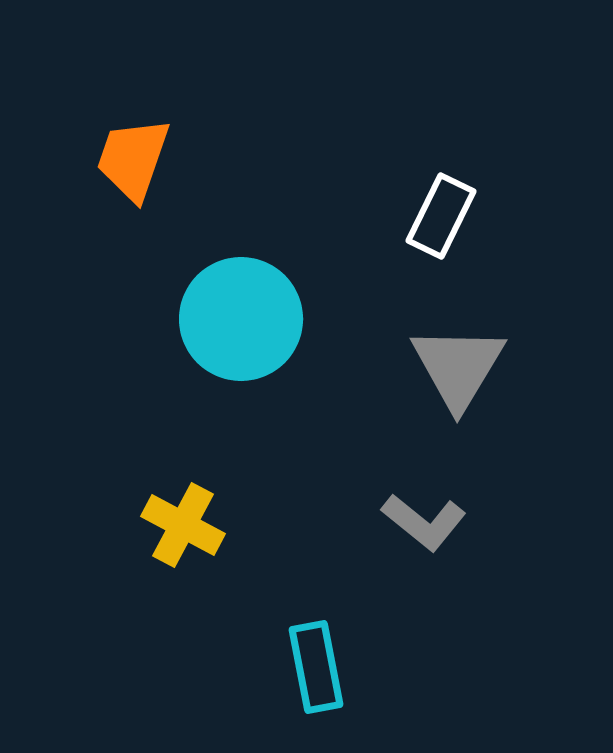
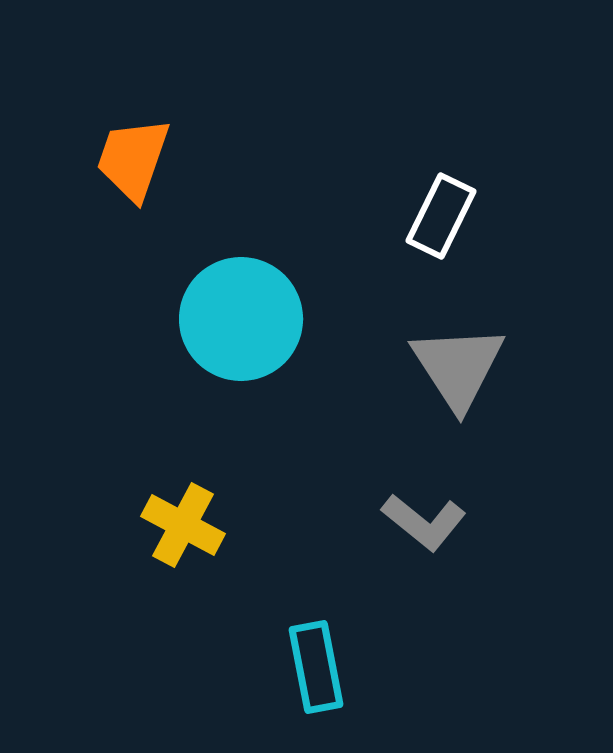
gray triangle: rotated 4 degrees counterclockwise
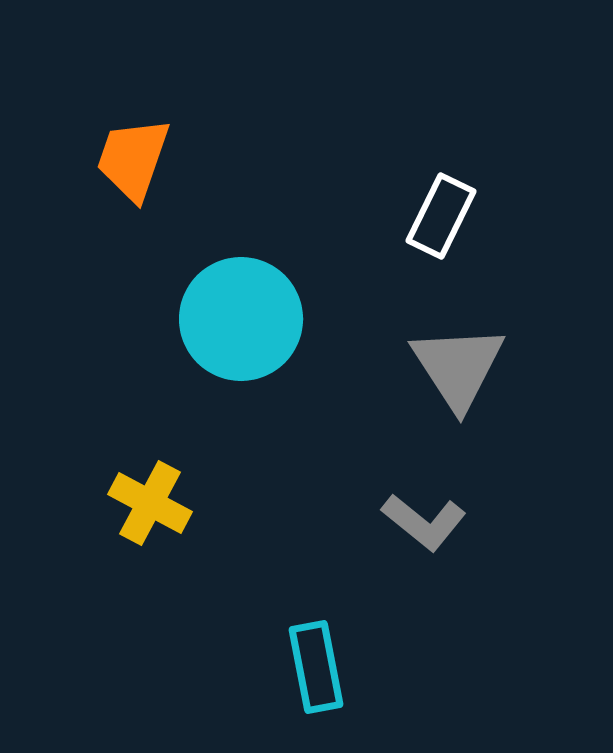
yellow cross: moved 33 px left, 22 px up
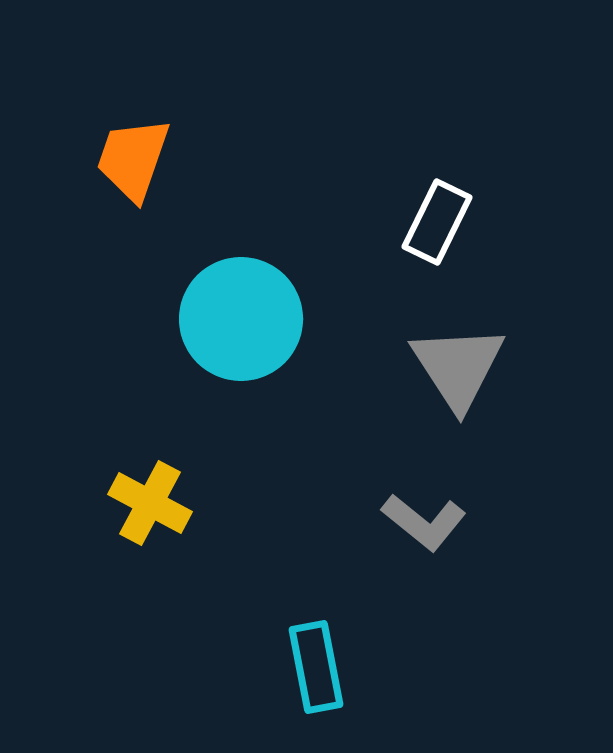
white rectangle: moved 4 px left, 6 px down
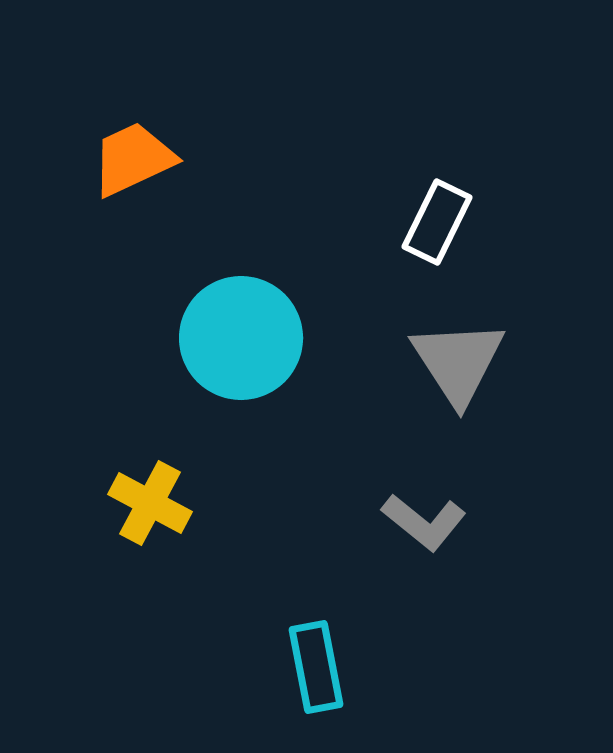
orange trapezoid: rotated 46 degrees clockwise
cyan circle: moved 19 px down
gray triangle: moved 5 px up
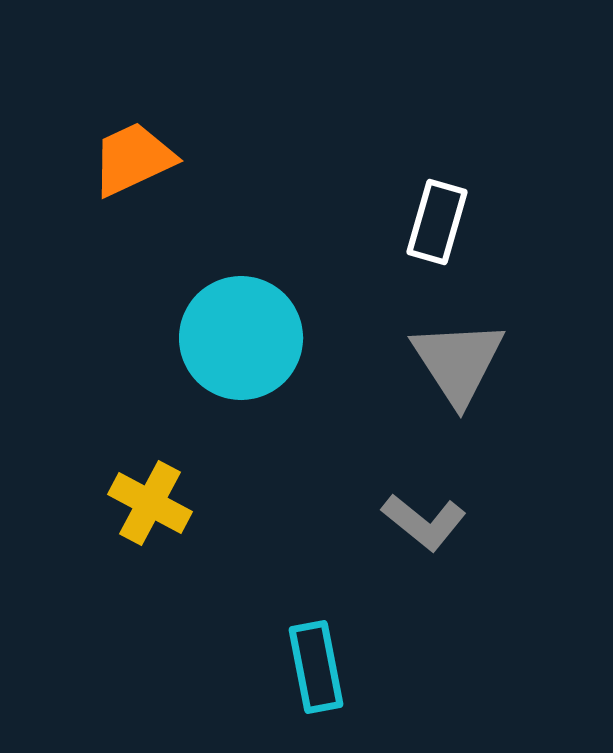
white rectangle: rotated 10 degrees counterclockwise
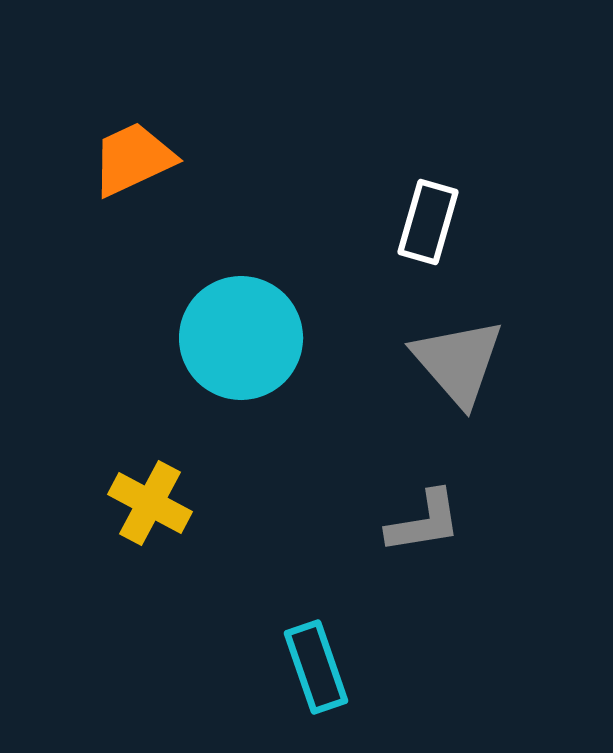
white rectangle: moved 9 px left
gray triangle: rotated 8 degrees counterclockwise
gray L-shape: rotated 48 degrees counterclockwise
cyan rectangle: rotated 8 degrees counterclockwise
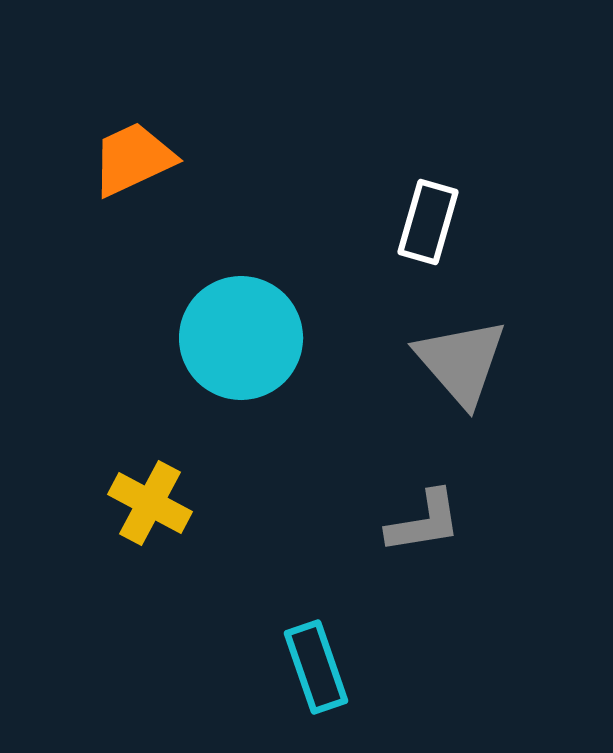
gray triangle: moved 3 px right
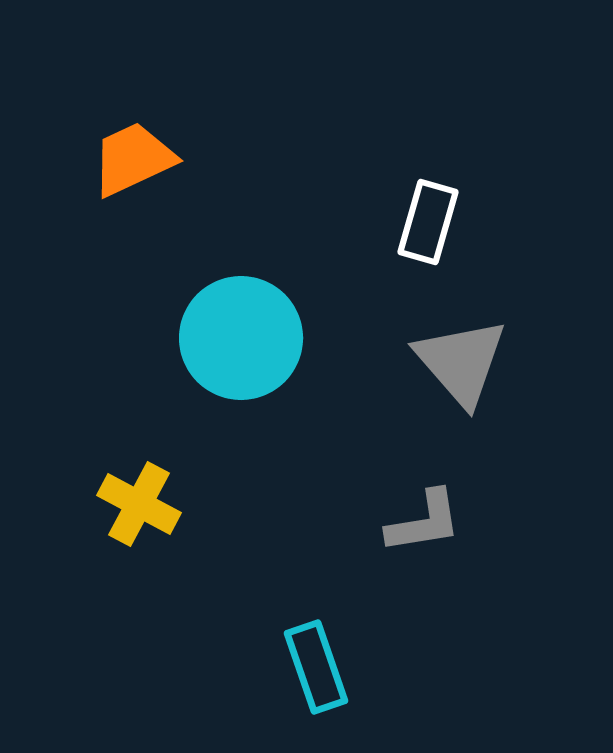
yellow cross: moved 11 px left, 1 px down
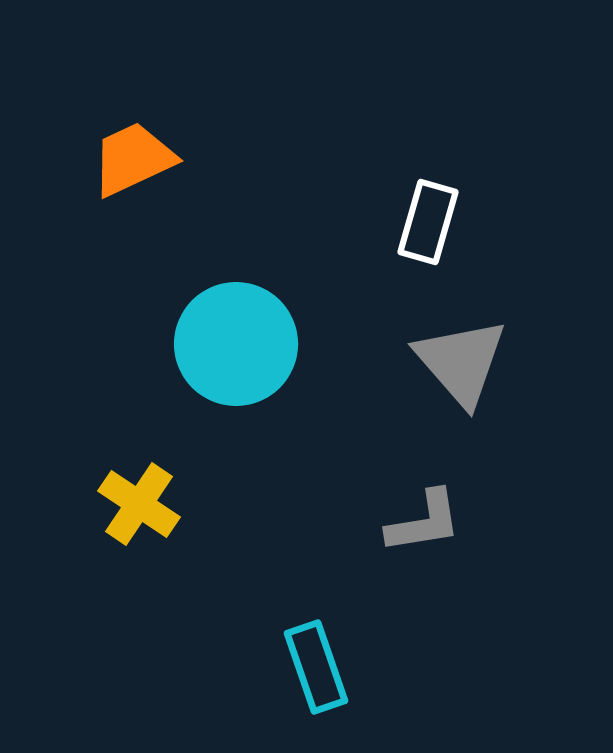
cyan circle: moved 5 px left, 6 px down
yellow cross: rotated 6 degrees clockwise
